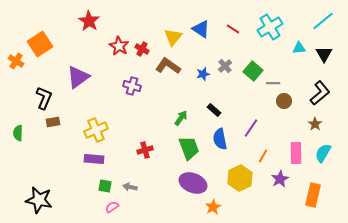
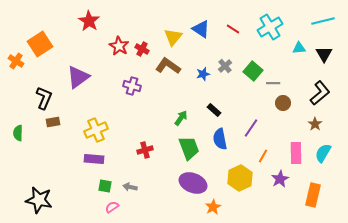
cyan line at (323, 21): rotated 25 degrees clockwise
brown circle at (284, 101): moved 1 px left, 2 px down
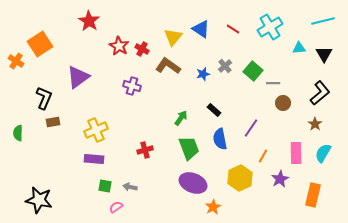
pink semicircle at (112, 207): moved 4 px right
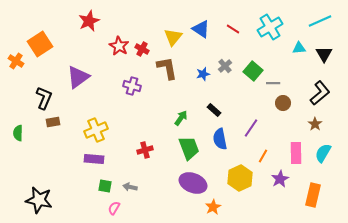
red star at (89, 21): rotated 15 degrees clockwise
cyan line at (323, 21): moved 3 px left; rotated 10 degrees counterclockwise
brown L-shape at (168, 66): moved 1 px left, 2 px down; rotated 45 degrees clockwise
pink semicircle at (116, 207): moved 2 px left, 1 px down; rotated 24 degrees counterclockwise
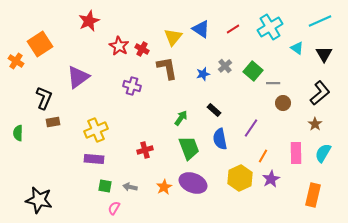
red line at (233, 29): rotated 64 degrees counterclockwise
cyan triangle at (299, 48): moved 2 px left; rotated 40 degrees clockwise
purple star at (280, 179): moved 9 px left
orange star at (213, 207): moved 49 px left, 20 px up
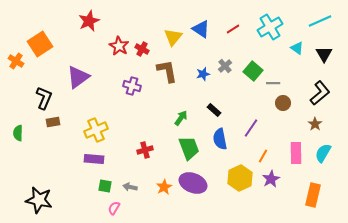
brown L-shape at (167, 68): moved 3 px down
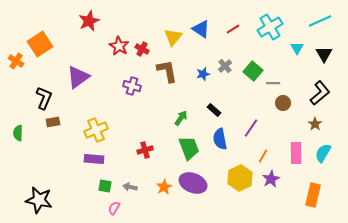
cyan triangle at (297, 48): rotated 24 degrees clockwise
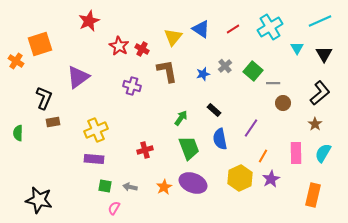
orange square at (40, 44): rotated 15 degrees clockwise
